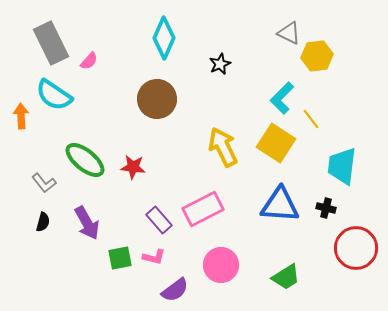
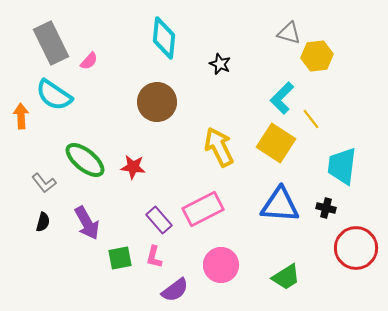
gray triangle: rotated 10 degrees counterclockwise
cyan diamond: rotated 18 degrees counterclockwise
black star: rotated 25 degrees counterclockwise
brown circle: moved 3 px down
yellow arrow: moved 4 px left
pink L-shape: rotated 90 degrees clockwise
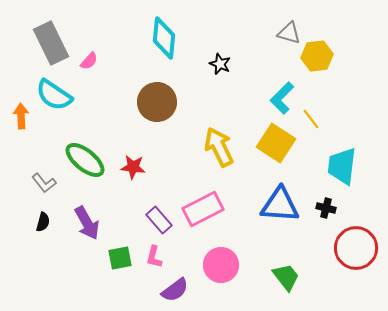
green trapezoid: rotated 96 degrees counterclockwise
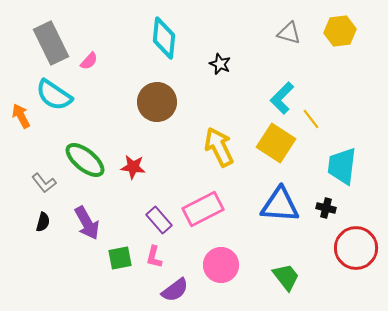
yellow hexagon: moved 23 px right, 25 px up
orange arrow: rotated 25 degrees counterclockwise
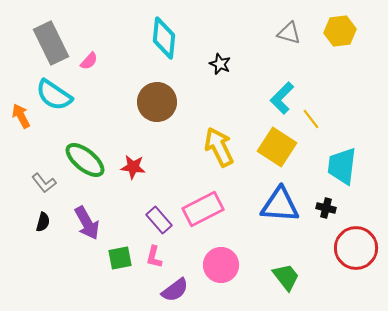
yellow square: moved 1 px right, 4 px down
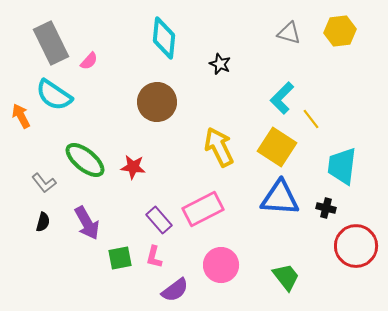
blue triangle: moved 7 px up
red circle: moved 2 px up
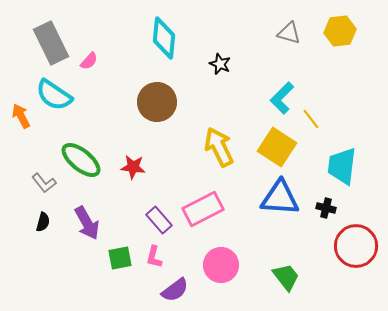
green ellipse: moved 4 px left
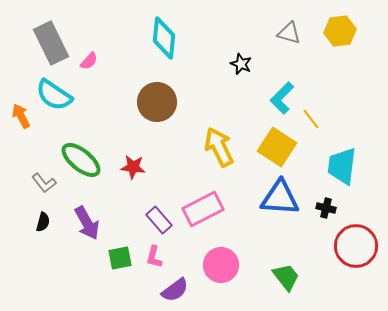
black star: moved 21 px right
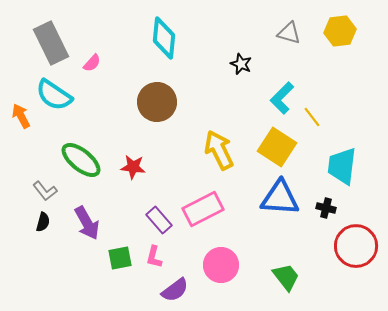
pink semicircle: moved 3 px right, 2 px down
yellow line: moved 1 px right, 2 px up
yellow arrow: moved 3 px down
gray L-shape: moved 1 px right, 8 px down
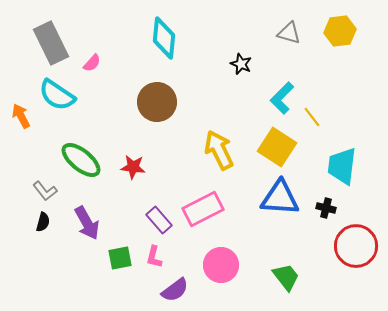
cyan semicircle: moved 3 px right
